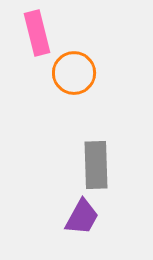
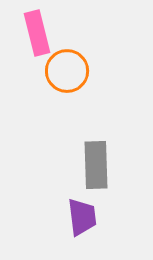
orange circle: moved 7 px left, 2 px up
purple trapezoid: rotated 36 degrees counterclockwise
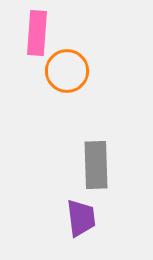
pink rectangle: rotated 18 degrees clockwise
purple trapezoid: moved 1 px left, 1 px down
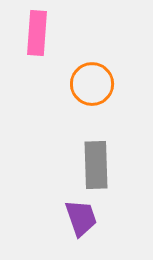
orange circle: moved 25 px right, 13 px down
purple trapezoid: rotated 12 degrees counterclockwise
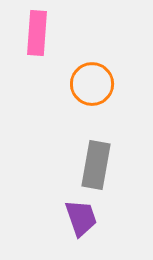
gray rectangle: rotated 12 degrees clockwise
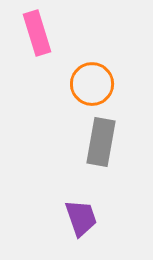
pink rectangle: rotated 21 degrees counterclockwise
gray rectangle: moved 5 px right, 23 px up
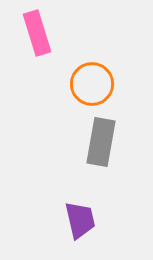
purple trapezoid: moved 1 px left, 2 px down; rotated 6 degrees clockwise
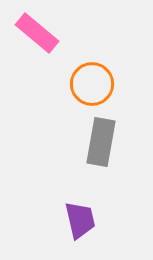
pink rectangle: rotated 33 degrees counterclockwise
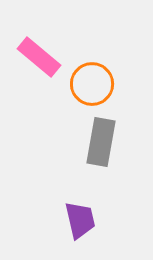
pink rectangle: moved 2 px right, 24 px down
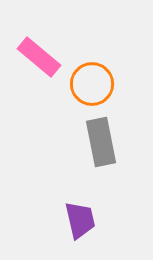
gray rectangle: rotated 21 degrees counterclockwise
